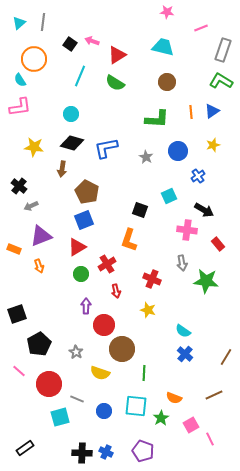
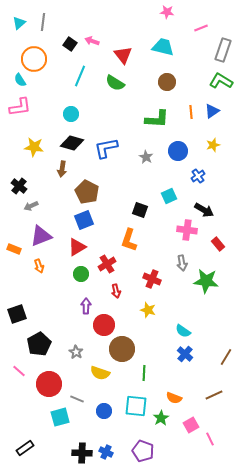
red triangle at (117, 55): moved 6 px right; rotated 36 degrees counterclockwise
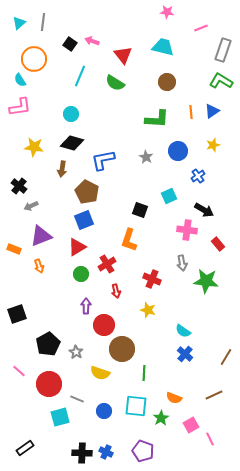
blue L-shape at (106, 148): moved 3 px left, 12 px down
black pentagon at (39, 344): moved 9 px right
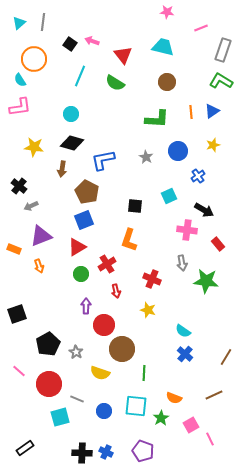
black square at (140, 210): moved 5 px left, 4 px up; rotated 14 degrees counterclockwise
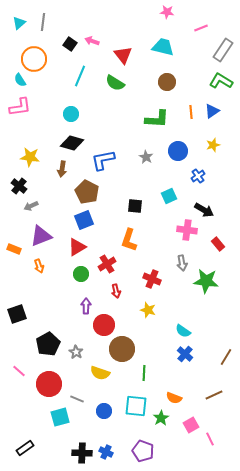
gray rectangle at (223, 50): rotated 15 degrees clockwise
yellow star at (34, 147): moved 4 px left, 10 px down
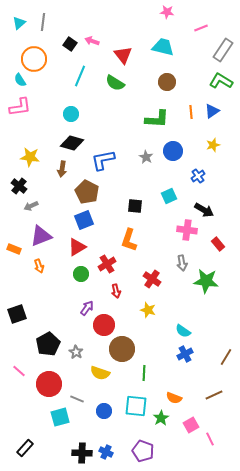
blue circle at (178, 151): moved 5 px left
red cross at (152, 279): rotated 12 degrees clockwise
purple arrow at (86, 306): moved 1 px right, 2 px down; rotated 35 degrees clockwise
blue cross at (185, 354): rotated 21 degrees clockwise
black rectangle at (25, 448): rotated 12 degrees counterclockwise
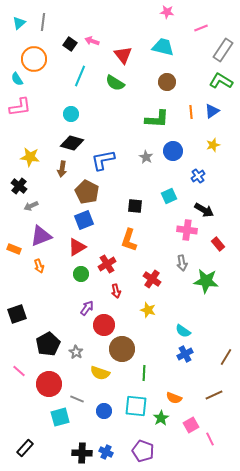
cyan semicircle at (20, 80): moved 3 px left, 1 px up
